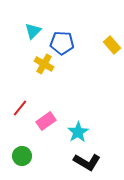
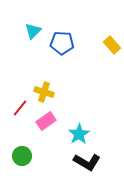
yellow cross: moved 28 px down; rotated 12 degrees counterclockwise
cyan star: moved 1 px right, 2 px down
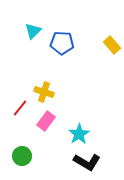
pink rectangle: rotated 18 degrees counterclockwise
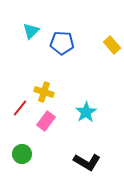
cyan triangle: moved 2 px left
cyan star: moved 7 px right, 22 px up
green circle: moved 2 px up
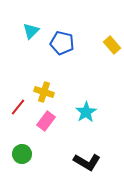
blue pentagon: rotated 10 degrees clockwise
red line: moved 2 px left, 1 px up
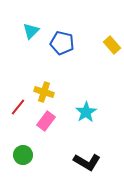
green circle: moved 1 px right, 1 px down
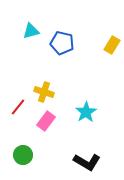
cyan triangle: rotated 30 degrees clockwise
yellow rectangle: rotated 72 degrees clockwise
